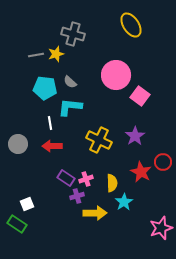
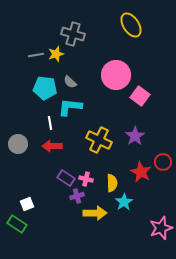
pink cross: rotated 32 degrees clockwise
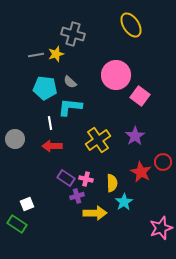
yellow cross: moved 1 px left; rotated 30 degrees clockwise
gray circle: moved 3 px left, 5 px up
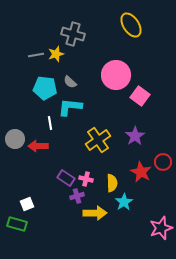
red arrow: moved 14 px left
green rectangle: rotated 18 degrees counterclockwise
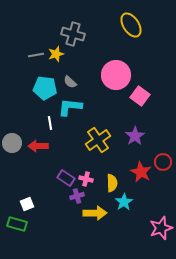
gray circle: moved 3 px left, 4 px down
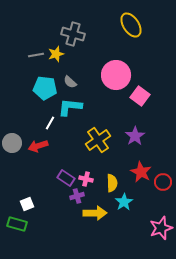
white line: rotated 40 degrees clockwise
red arrow: rotated 18 degrees counterclockwise
red circle: moved 20 px down
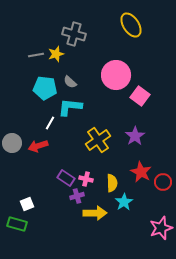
gray cross: moved 1 px right
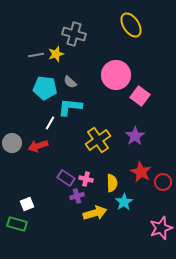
yellow arrow: rotated 15 degrees counterclockwise
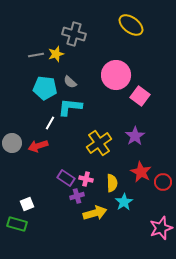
yellow ellipse: rotated 20 degrees counterclockwise
yellow cross: moved 1 px right, 3 px down
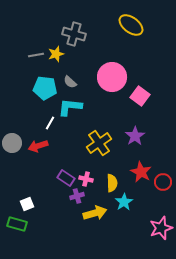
pink circle: moved 4 px left, 2 px down
